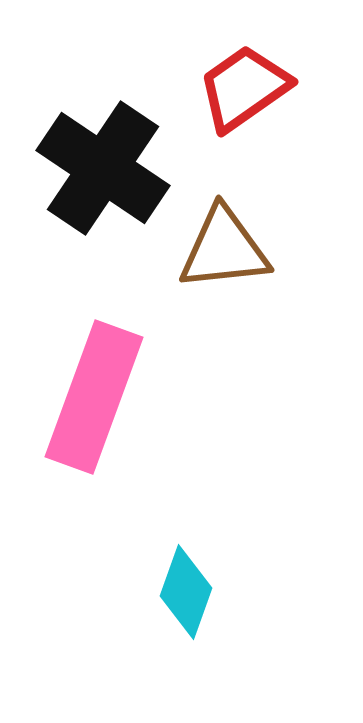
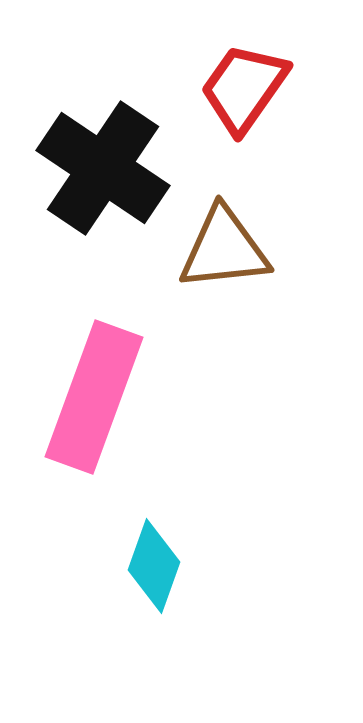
red trapezoid: rotated 20 degrees counterclockwise
cyan diamond: moved 32 px left, 26 px up
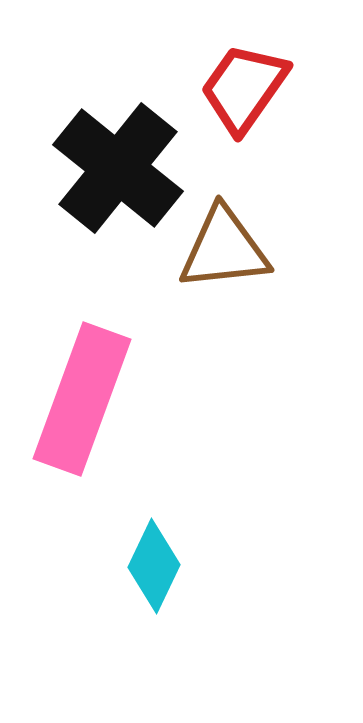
black cross: moved 15 px right; rotated 5 degrees clockwise
pink rectangle: moved 12 px left, 2 px down
cyan diamond: rotated 6 degrees clockwise
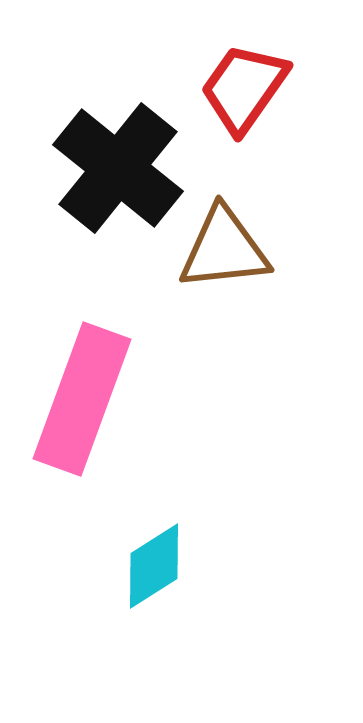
cyan diamond: rotated 32 degrees clockwise
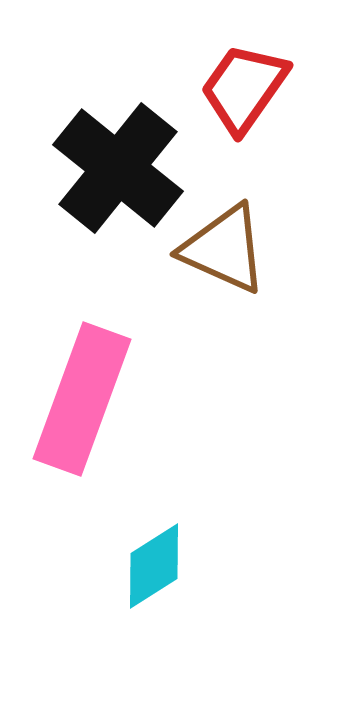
brown triangle: rotated 30 degrees clockwise
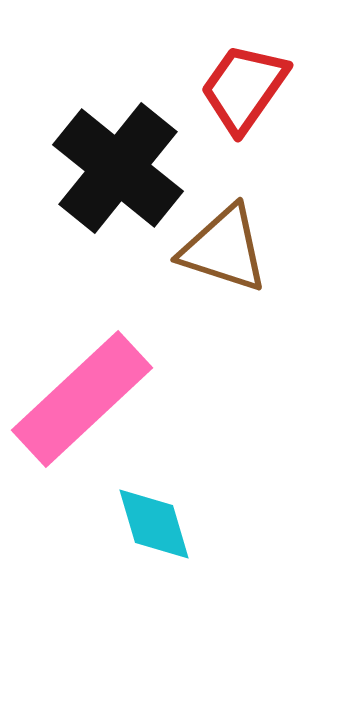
brown triangle: rotated 6 degrees counterclockwise
pink rectangle: rotated 27 degrees clockwise
cyan diamond: moved 42 px up; rotated 74 degrees counterclockwise
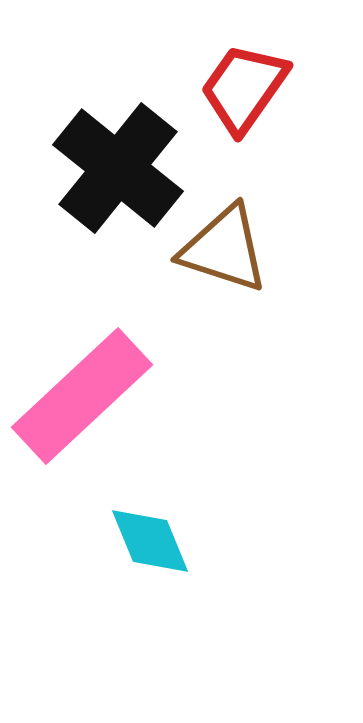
pink rectangle: moved 3 px up
cyan diamond: moved 4 px left, 17 px down; rotated 6 degrees counterclockwise
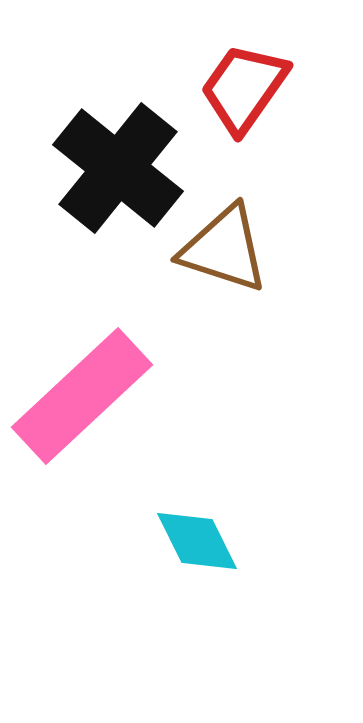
cyan diamond: moved 47 px right; rotated 4 degrees counterclockwise
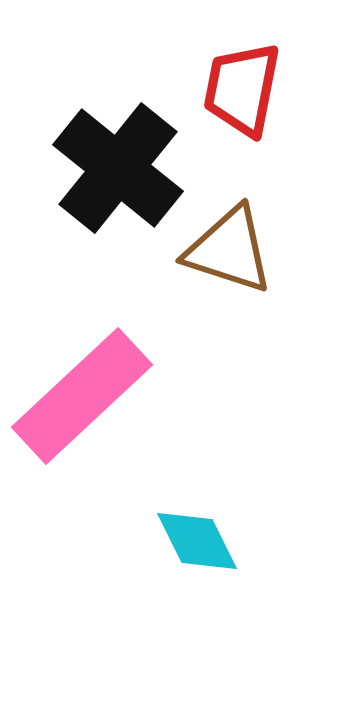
red trapezoid: moved 2 px left, 1 px down; rotated 24 degrees counterclockwise
brown triangle: moved 5 px right, 1 px down
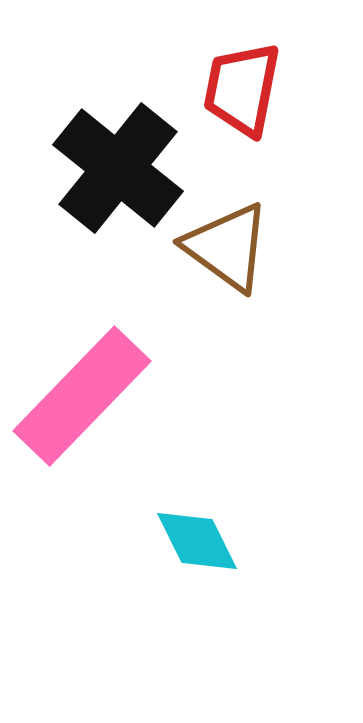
brown triangle: moved 2 px left, 3 px up; rotated 18 degrees clockwise
pink rectangle: rotated 3 degrees counterclockwise
